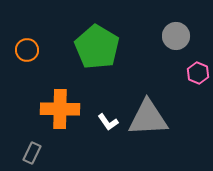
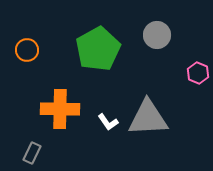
gray circle: moved 19 px left, 1 px up
green pentagon: moved 1 px right, 2 px down; rotated 12 degrees clockwise
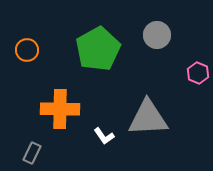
white L-shape: moved 4 px left, 14 px down
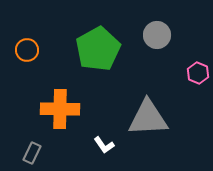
white L-shape: moved 9 px down
